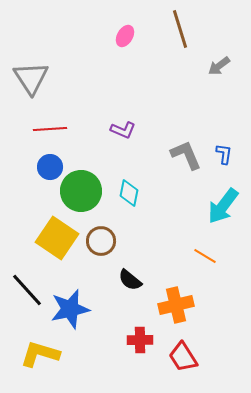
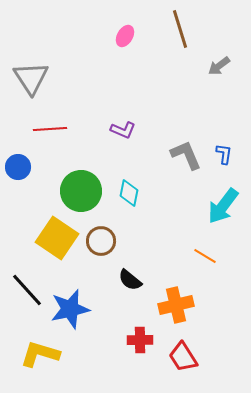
blue circle: moved 32 px left
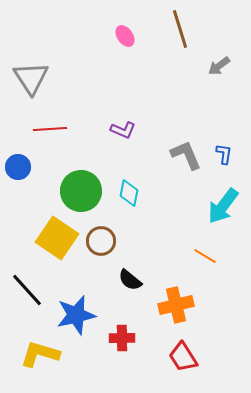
pink ellipse: rotated 65 degrees counterclockwise
blue star: moved 6 px right, 6 px down
red cross: moved 18 px left, 2 px up
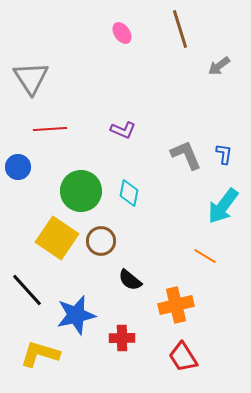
pink ellipse: moved 3 px left, 3 px up
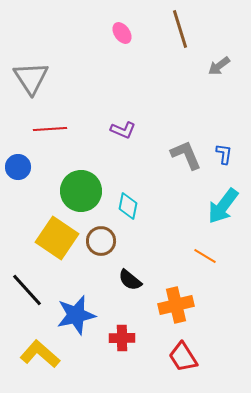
cyan diamond: moved 1 px left, 13 px down
yellow L-shape: rotated 24 degrees clockwise
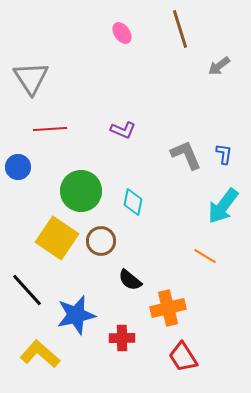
cyan diamond: moved 5 px right, 4 px up
orange cross: moved 8 px left, 3 px down
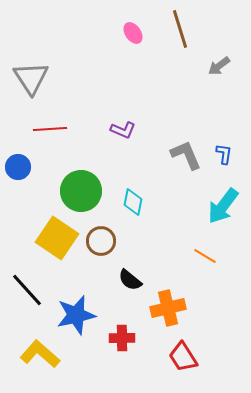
pink ellipse: moved 11 px right
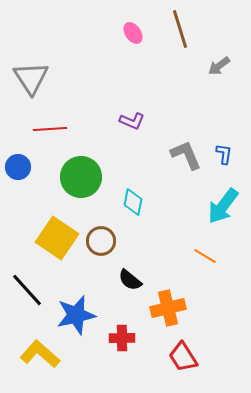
purple L-shape: moved 9 px right, 9 px up
green circle: moved 14 px up
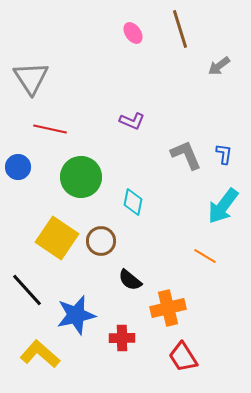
red line: rotated 16 degrees clockwise
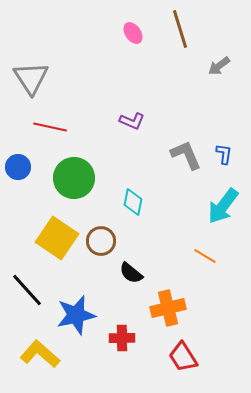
red line: moved 2 px up
green circle: moved 7 px left, 1 px down
black semicircle: moved 1 px right, 7 px up
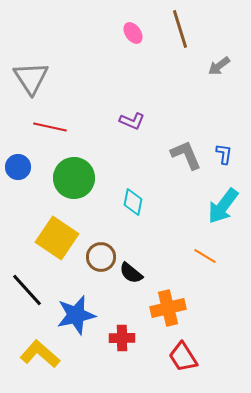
brown circle: moved 16 px down
